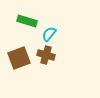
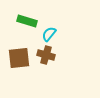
brown square: rotated 15 degrees clockwise
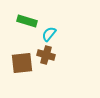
brown square: moved 3 px right, 5 px down
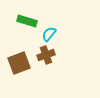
brown cross: rotated 36 degrees counterclockwise
brown square: moved 3 px left; rotated 15 degrees counterclockwise
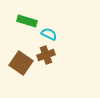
cyan semicircle: rotated 77 degrees clockwise
brown square: moved 2 px right; rotated 35 degrees counterclockwise
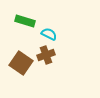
green rectangle: moved 2 px left
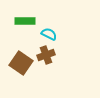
green rectangle: rotated 18 degrees counterclockwise
